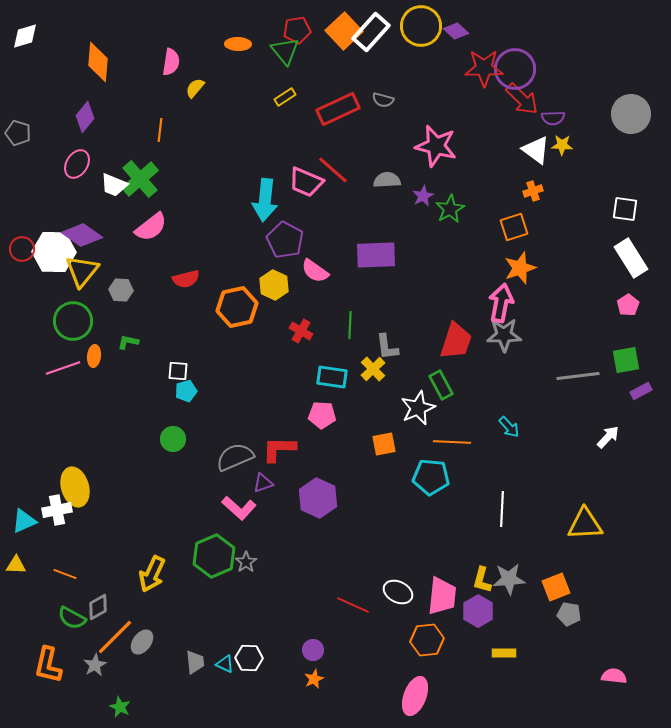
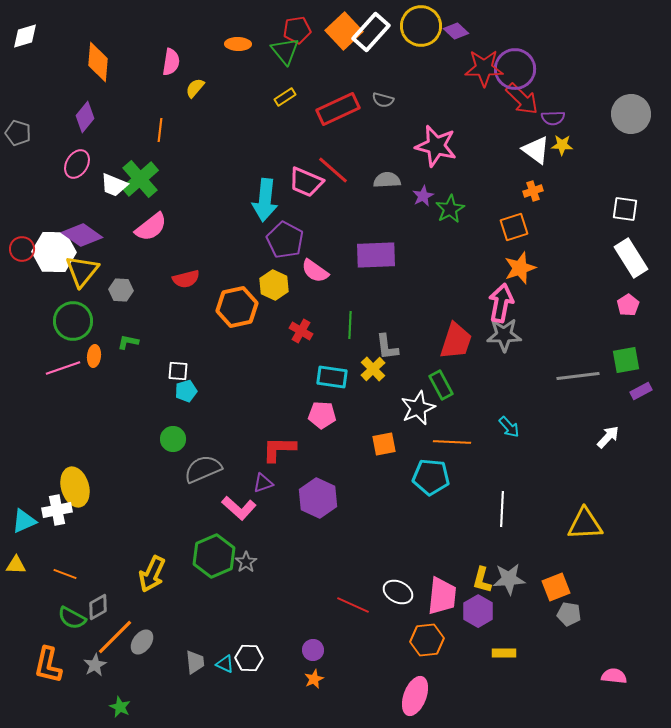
gray semicircle at (235, 457): moved 32 px left, 12 px down
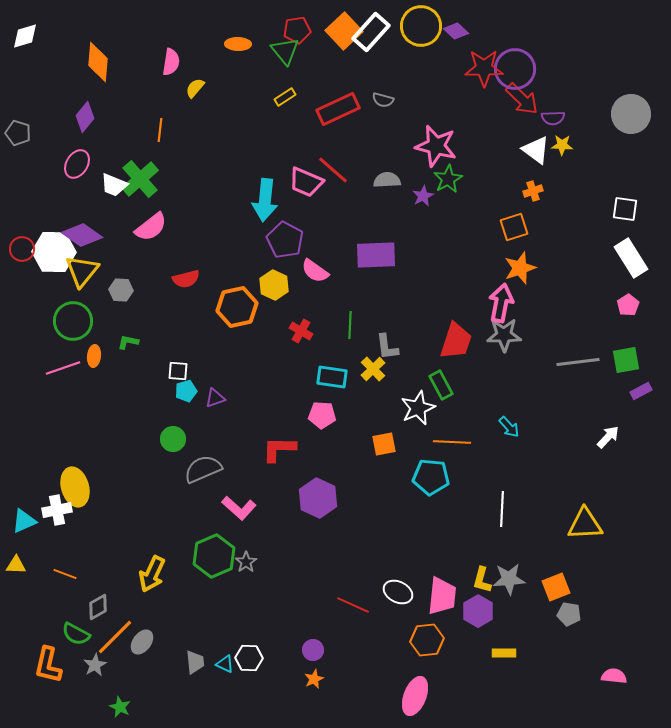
green star at (450, 209): moved 2 px left, 30 px up
gray line at (578, 376): moved 14 px up
purple triangle at (263, 483): moved 48 px left, 85 px up
green semicircle at (72, 618): moved 4 px right, 16 px down
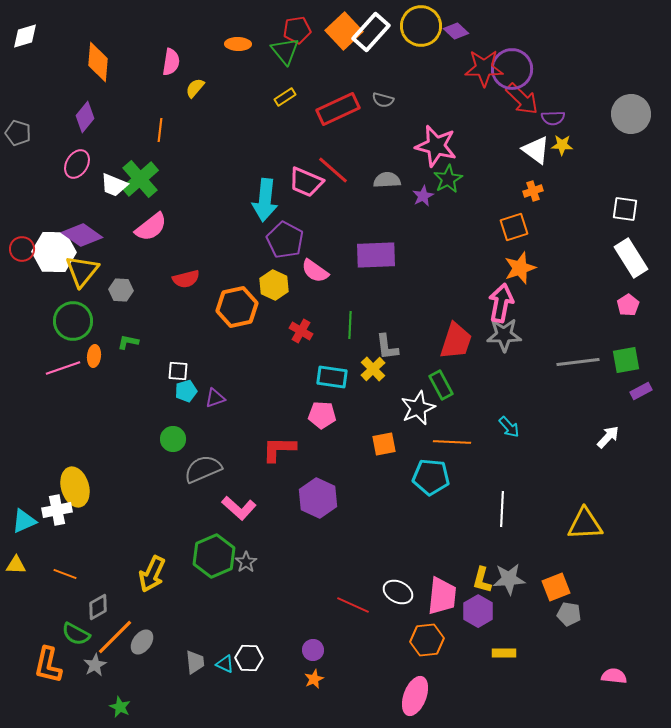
purple circle at (515, 69): moved 3 px left
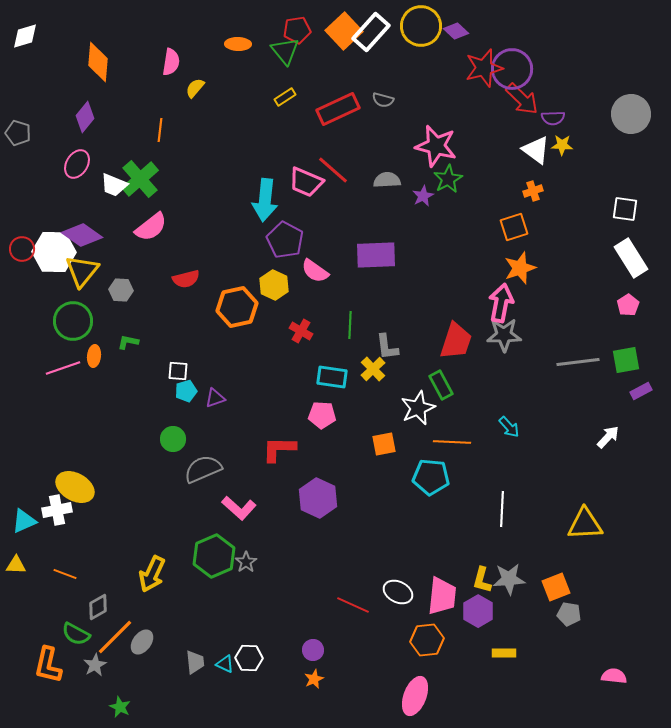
red star at (484, 68): rotated 15 degrees counterclockwise
yellow ellipse at (75, 487): rotated 45 degrees counterclockwise
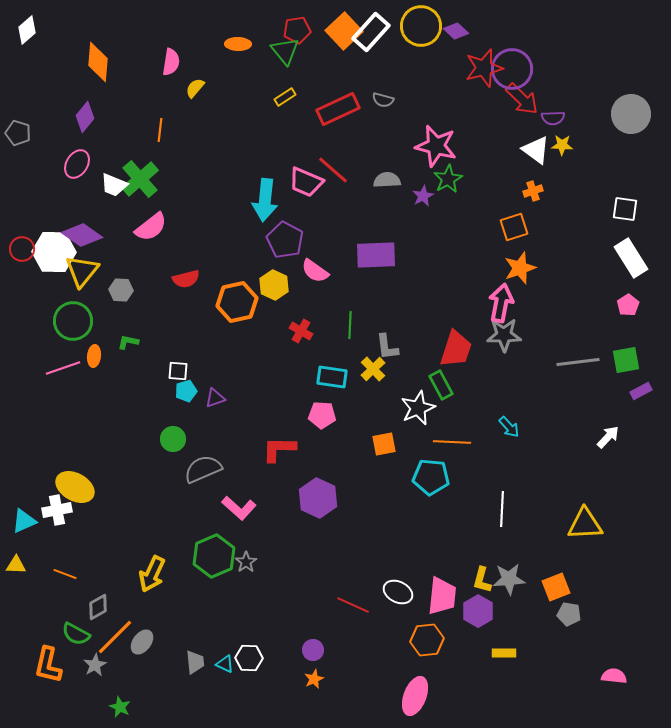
white diamond at (25, 36): moved 2 px right, 6 px up; rotated 24 degrees counterclockwise
orange hexagon at (237, 307): moved 5 px up
red trapezoid at (456, 341): moved 8 px down
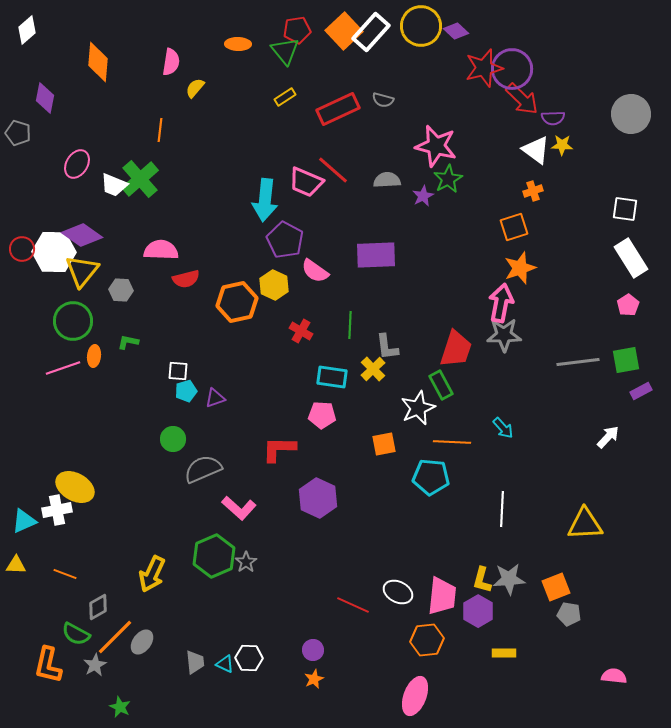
purple diamond at (85, 117): moved 40 px left, 19 px up; rotated 28 degrees counterclockwise
pink semicircle at (151, 227): moved 10 px right, 23 px down; rotated 140 degrees counterclockwise
cyan arrow at (509, 427): moved 6 px left, 1 px down
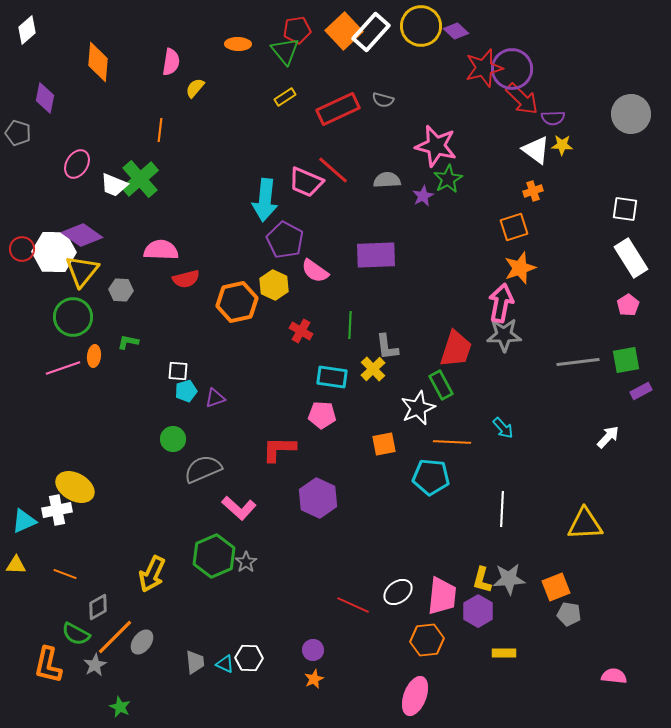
green circle at (73, 321): moved 4 px up
white ellipse at (398, 592): rotated 64 degrees counterclockwise
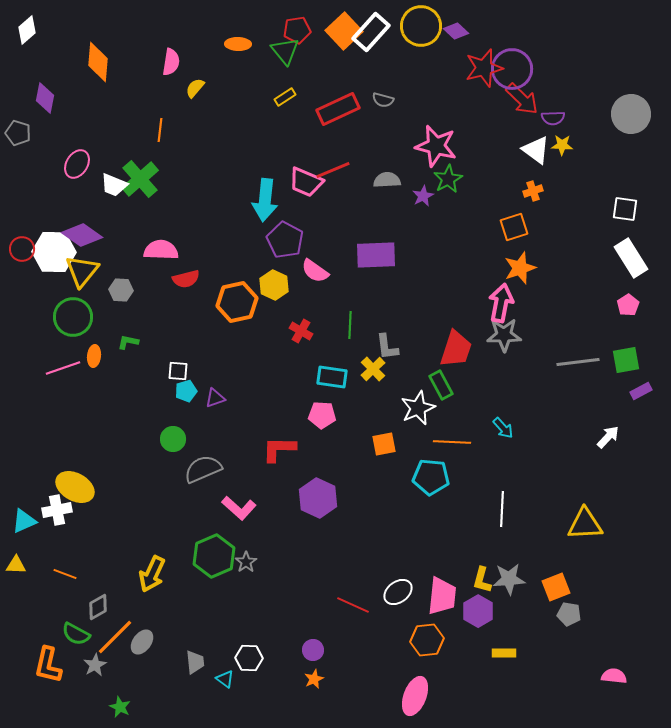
red line at (333, 170): rotated 64 degrees counterclockwise
cyan triangle at (225, 664): moved 15 px down; rotated 12 degrees clockwise
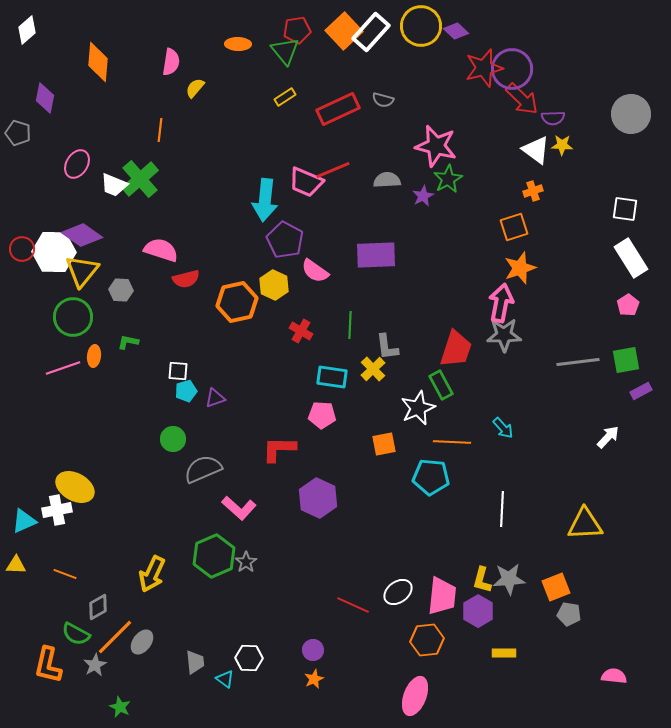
pink semicircle at (161, 250): rotated 16 degrees clockwise
